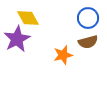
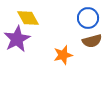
brown semicircle: moved 4 px right, 1 px up
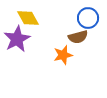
brown semicircle: moved 14 px left, 4 px up
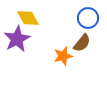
brown semicircle: moved 4 px right, 6 px down; rotated 36 degrees counterclockwise
orange star: moved 1 px down
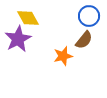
blue circle: moved 1 px right, 2 px up
purple star: moved 1 px right
brown semicircle: moved 2 px right, 3 px up
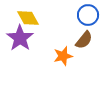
blue circle: moved 1 px left, 1 px up
purple star: moved 2 px right, 1 px up; rotated 8 degrees counterclockwise
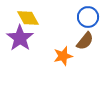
blue circle: moved 2 px down
brown semicircle: moved 1 px right, 1 px down
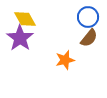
yellow diamond: moved 3 px left, 1 px down
brown semicircle: moved 4 px right, 3 px up
orange star: moved 2 px right, 4 px down
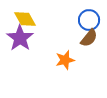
blue circle: moved 1 px right, 3 px down
